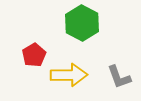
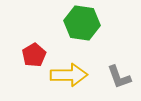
green hexagon: rotated 20 degrees counterclockwise
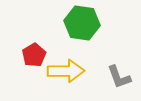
yellow arrow: moved 3 px left, 4 px up
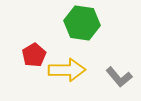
yellow arrow: moved 1 px right, 1 px up
gray L-shape: rotated 20 degrees counterclockwise
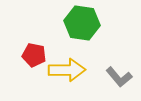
red pentagon: rotated 30 degrees counterclockwise
